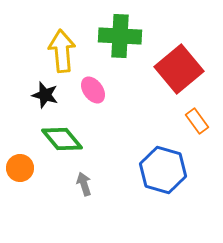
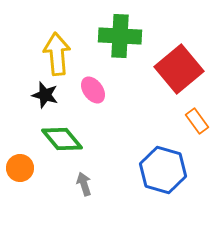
yellow arrow: moved 5 px left, 3 px down
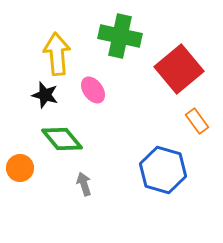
green cross: rotated 9 degrees clockwise
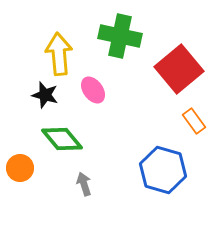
yellow arrow: moved 2 px right
orange rectangle: moved 3 px left
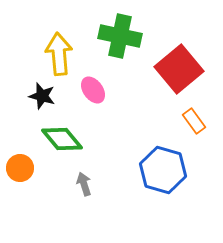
black star: moved 3 px left, 1 px down
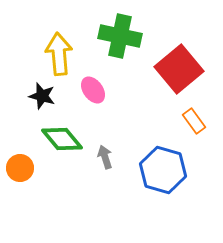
gray arrow: moved 21 px right, 27 px up
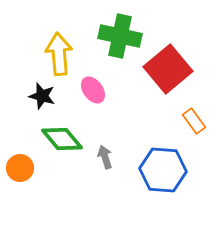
red square: moved 11 px left
blue hexagon: rotated 12 degrees counterclockwise
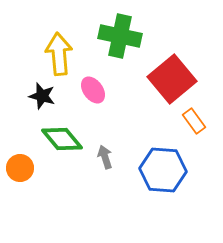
red square: moved 4 px right, 10 px down
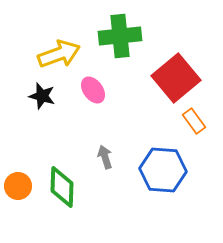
green cross: rotated 18 degrees counterclockwise
yellow arrow: rotated 75 degrees clockwise
red square: moved 4 px right, 1 px up
green diamond: moved 48 px down; rotated 42 degrees clockwise
orange circle: moved 2 px left, 18 px down
